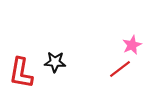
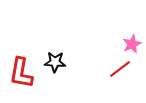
pink star: moved 1 px up
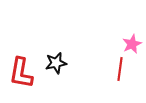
black star: moved 1 px right, 1 px down; rotated 15 degrees counterclockwise
red line: rotated 45 degrees counterclockwise
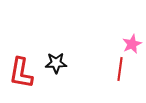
black star: rotated 10 degrees clockwise
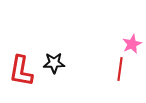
black star: moved 2 px left
red L-shape: moved 2 px up
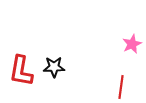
black star: moved 4 px down
red line: moved 1 px right, 18 px down
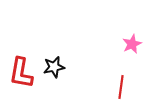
black star: rotated 10 degrees counterclockwise
red L-shape: moved 2 px down
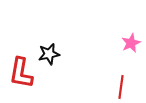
pink star: moved 1 px left, 1 px up
black star: moved 5 px left, 13 px up
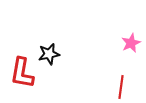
red L-shape: moved 1 px right
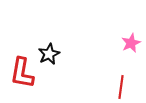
black star: rotated 15 degrees counterclockwise
